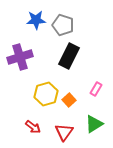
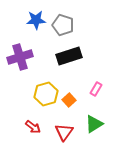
black rectangle: rotated 45 degrees clockwise
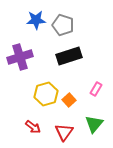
green triangle: rotated 18 degrees counterclockwise
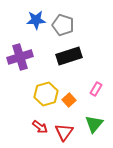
red arrow: moved 7 px right
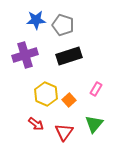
purple cross: moved 5 px right, 2 px up
yellow hexagon: rotated 20 degrees counterclockwise
red arrow: moved 4 px left, 3 px up
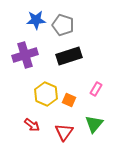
orange square: rotated 24 degrees counterclockwise
red arrow: moved 4 px left, 1 px down
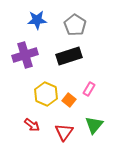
blue star: moved 1 px right
gray pentagon: moved 12 px right; rotated 15 degrees clockwise
pink rectangle: moved 7 px left
orange square: rotated 16 degrees clockwise
green triangle: moved 1 px down
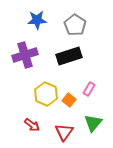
green triangle: moved 1 px left, 2 px up
